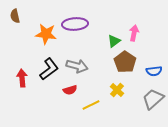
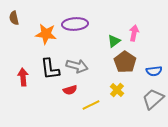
brown semicircle: moved 1 px left, 2 px down
black L-shape: moved 1 px right; rotated 120 degrees clockwise
red arrow: moved 1 px right, 1 px up
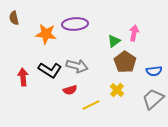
black L-shape: moved 1 px down; rotated 50 degrees counterclockwise
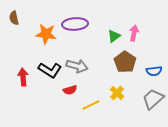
green triangle: moved 5 px up
yellow cross: moved 3 px down
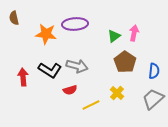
blue semicircle: rotated 77 degrees counterclockwise
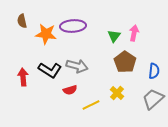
brown semicircle: moved 8 px right, 3 px down
purple ellipse: moved 2 px left, 2 px down
green triangle: rotated 16 degrees counterclockwise
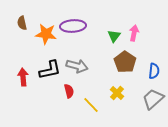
brown semicircle: moved 2 px down
black L-shape: rotated 45 degrees counterclockwise
red semicircle: moved 1 px left, 1 px down; rotated 88 degrees counterclockwise
yellow line: rotated 72 degrees clockwise
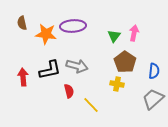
yellow cross: moved 9 px up; rotated 32 degrees counterclockwise
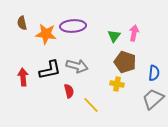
brown pentagon: rotated 15 degrees counterclockwise
blue semicircle: moved 2 px down
